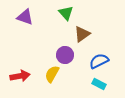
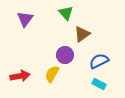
purple triangle: moved 2 px down; rotated 48 degrees clockwise
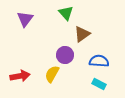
blue semicircle: rotated 30 degrees clockwise
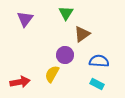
green triangle: rotated 14 degrees clockwise
red arrow: moved 6 px down
cyan rectangle: moved 2 px left
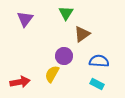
purple circle: moved 1 px left, 1 px down
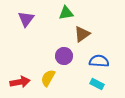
green triangle: rotated 49 degrees clockwise
purple triangle: moved 1 px right
yellow semicircle: moved 4 px left, 4 px down
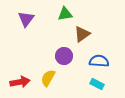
green triangle: moved 1 px left, 1 px down
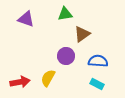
purple triangle: rotated 48 degrees counterclockwise
purple circle: moved 2 px right
blue semicircle: moved 1 px left
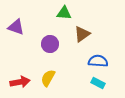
green triangle: moved 1 px left, 1 px up; rotated 14 degrees clockwise
purple triangle: moved 10 px left, 8 px down
purple circle: moved 16 px left, 12 px up
cyan rectangle: moved 1 px right, 1 px up
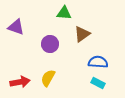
blue semicircle: moved 1 px down
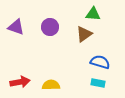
green triangle: moved 29 px right, 1 px down
brown triangle: moved 2 px right
purple circle: moved 17 px up
blue semicircle: moved 2 px right; rotated 12 degrees clockwise
yellow semicircle: moved 3 px right, 7 px down; rotated 60 degrees clockwise
cyan rectangle: rotated 16 degrees counterclockwise
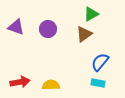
green triangle: moved 2 px left; rotated 35 degrees counterclockwise
purple circle: moved 2 px left, 2 px down
blue semicircle: rotated 66 degrees counterclockwise
